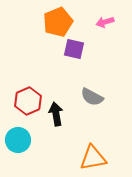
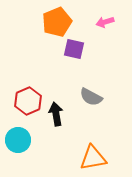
orange pentagon: moved 1 px left
gray semicircle: moved 1 px left
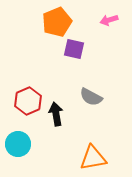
pink arrow: moved 4 px right, 2 px up
cyan circle: moved 4 px down
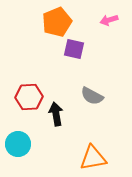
gray semicircle: moved 1 px right, 1 px up
red hexagon: moved 1 px right, 4 px up; rotated 20 degrees clockwise
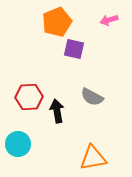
gray semicircle: moved 1 px down
black arrow: moved 1 px right, 3 px up
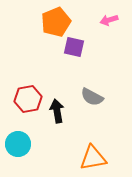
orange pentagon: moved 1 px left
purple square: moved 2 px up
red hexagon: moved 1 px left, 2 px down; rotated 8 degrees counterclockwise
